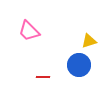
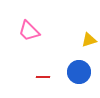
yellow triangle: moved 1 px up
blue circle: moved 7 px down
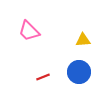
yellow triangle: moved 6 px left; rotated 14 degrees clockwise
red line: rotated 24 degrees counterclockwise
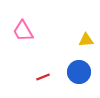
pink trapezoid: moved 6 px left; rotated 15 degrees clockwise
yellow triangle: moved 3 px right
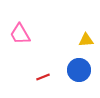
pink trapezoid: moved 3 px left, 3 px down
blue circle: moved 2 px up
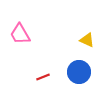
yellow triangle: moved 1 px right; rotated 28 degrees clockwise
blue circle: moved 2 px down
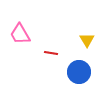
yellow triangle: rotated 35 degrees clockwise
red line: moved 8 px right, 24 px up; rotated 32 degrees clockwise
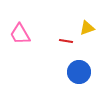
yellow triangle: moved 12 px up; rotated 42 degrees clockwise
red line: moved 15 px right, 12 px up
